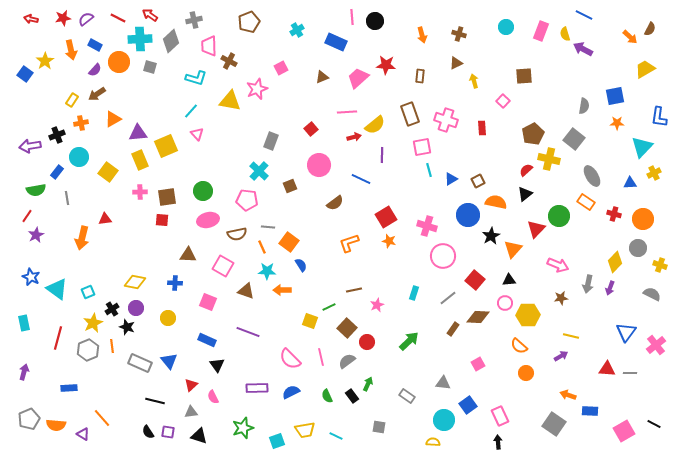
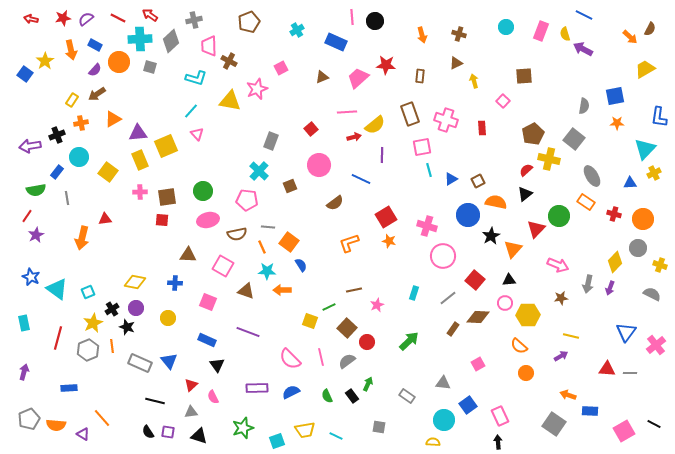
cyan triangle at (642, 147): moved 3 px right, 2 px down
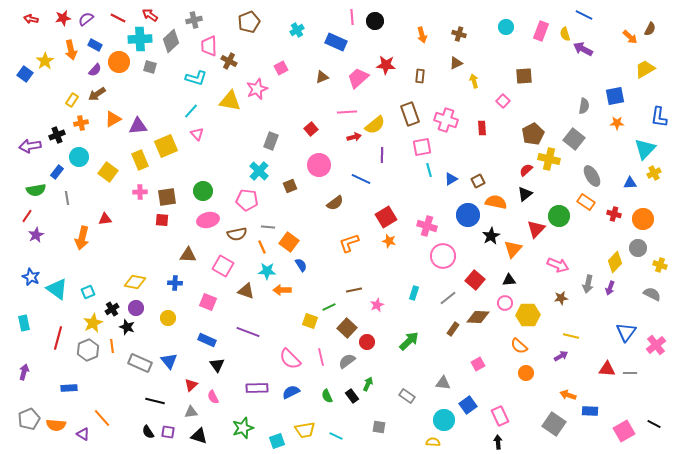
purple triangle at (138, 133): moved 7 px up
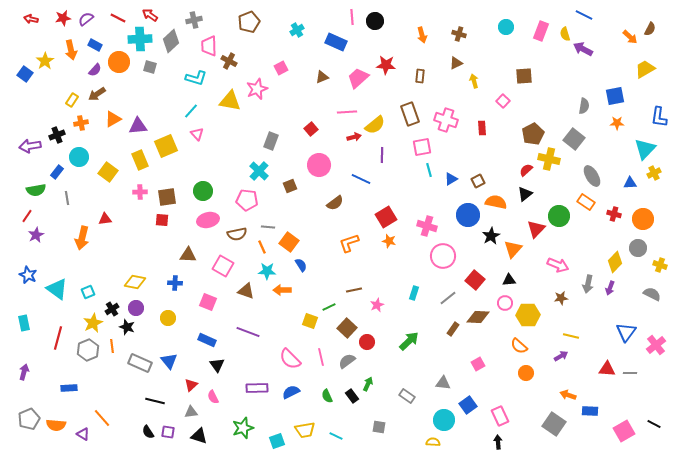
blue star at (31, 277): moved 3 px left, 2 px up
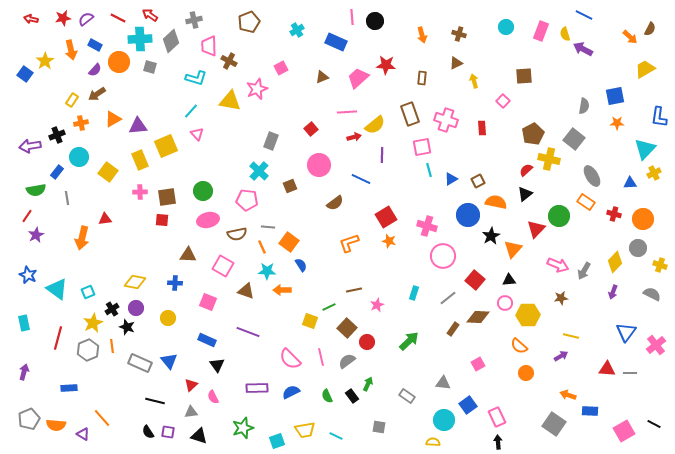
brown rectangle at (420, 76): moved 2 px right, 2 px down
gray arrow at (588, 284): moved 4 px left, 13 px up; rotated 18 degrees clockwise
purple arrow at (610, 288): moved 3 px right, 4 px down
pink rectangle at (500, 416): moved 3 px left, 1 px down
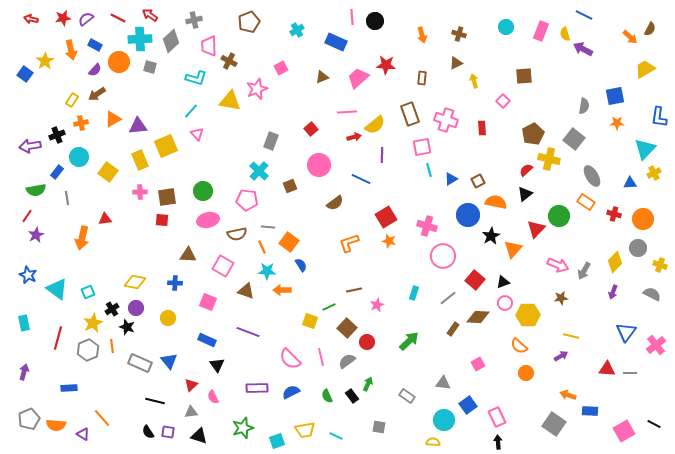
black triangle at (509, 280): moved 6 px left, 2 px down; rotated 16 degrees counterclockwise
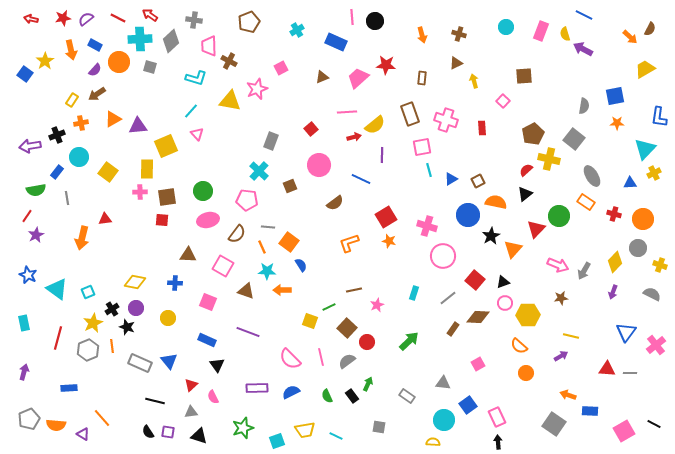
gray cross at (194, 20): rotated 21 degrees clockwise
yellow rectangle at (140, 160): moved 7 px right, 9 px down; rotated 24 degrees clockwise
brown semicircle at (237, 234): rotated 42 degrees counterclockwise
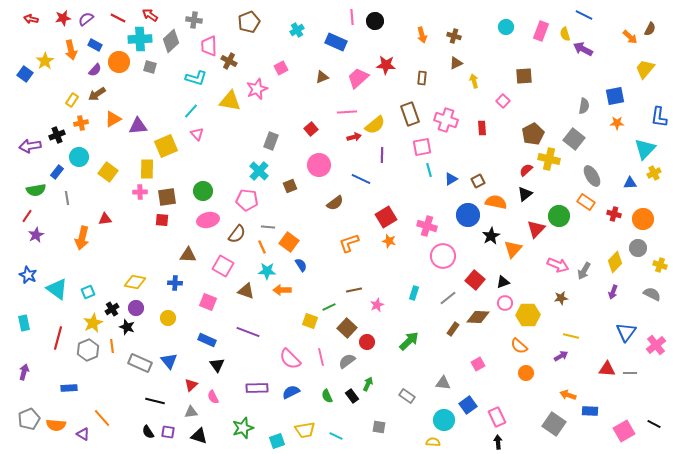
brown cross at (459, 34): moved 5 px left, 2 px down
yellow trapezoid at (645, 69): rotated 20 degrees counterclockwise
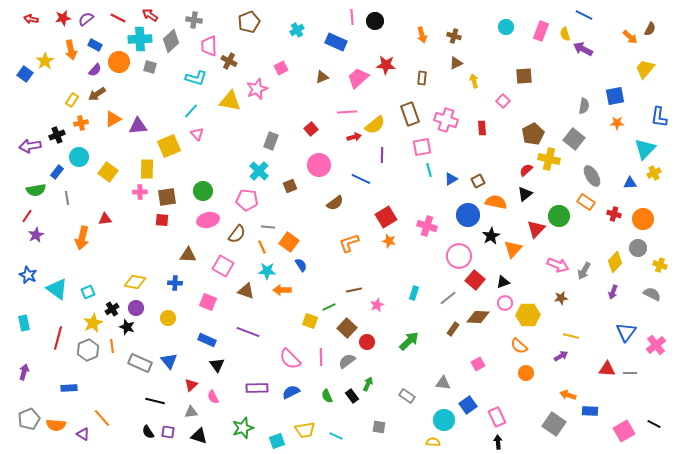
yellow square at (166, 146): moved 3 px right
pink circle at (443, 256): moved 16 px right
pink line at (321, 357): rotated 12 degrees clockwise
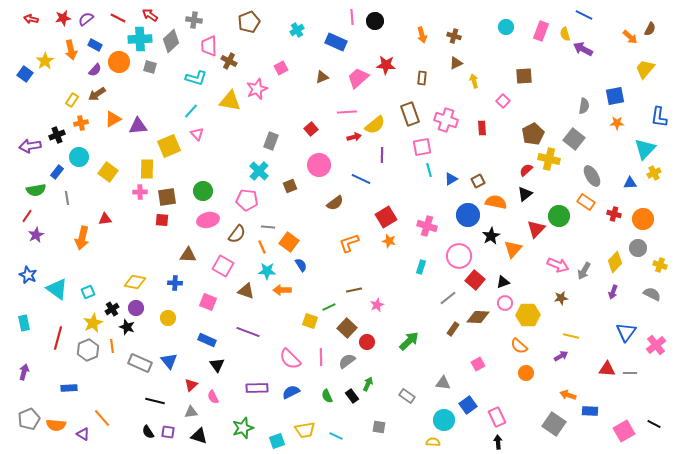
cyan rectangle at (414, 293): moved 7 px right, 26 px up
